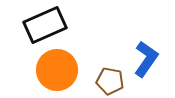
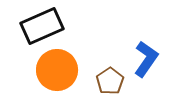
black rectangle: moved 3 px left, 1 px down
brown pentagon: rotated 28 degrees clockwise
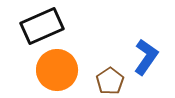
blue L-shape: moved 2 px up
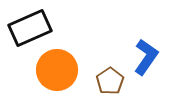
black rectangle: moved 12 px left, 2 px down
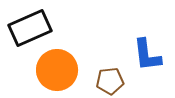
blue L-shape: moved 1 px right, 2 px up; rotated 138 degrees clockwise
brown pentagon: rotated 28 degrees clockwise
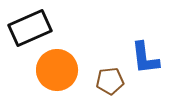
blue L-shape: moved 2 px left, 3 px down
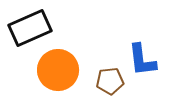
blue L-shape: moved 3 px left, 2 px down
orange circle: moved 1 px right
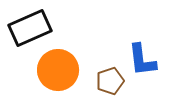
brown pentagon: rotated 12 degrees counterclockwise
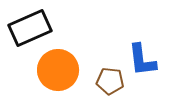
brown pentagon: rotated 24 degrees clockwise
